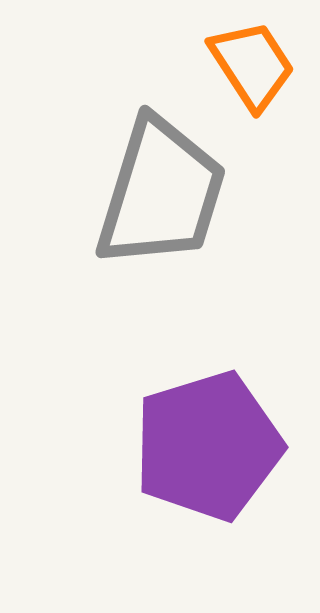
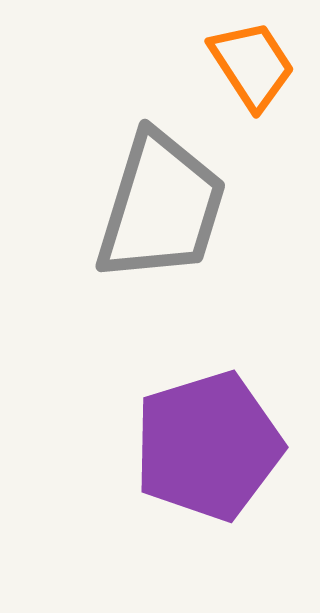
gray trapezoid: moved 14 px down
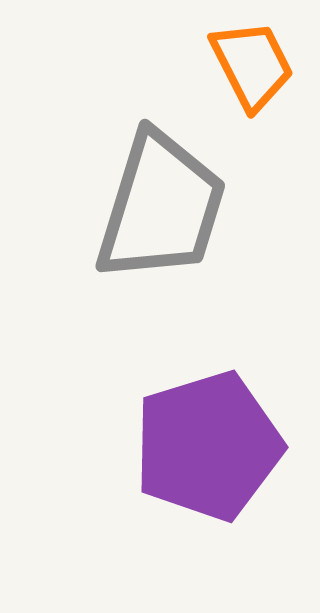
orange trapezoid: rotated 6 degrees clockwise
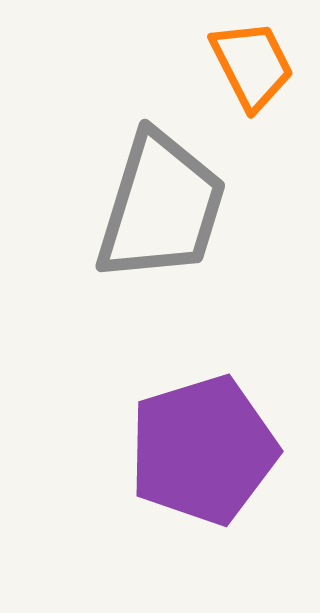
purple pentagon: moved 5 px left, 4 px down
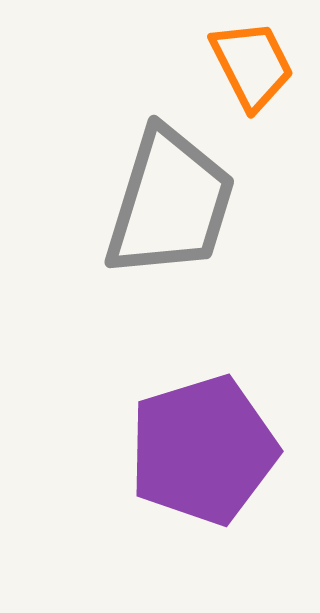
gray trapezoid: moved 9 px right, 4 px up
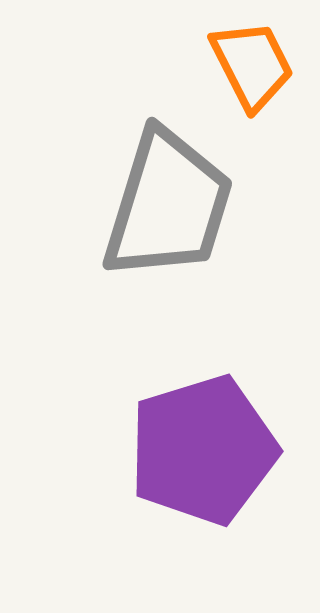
gray trapezoid: moved 2 px left, 2 px down
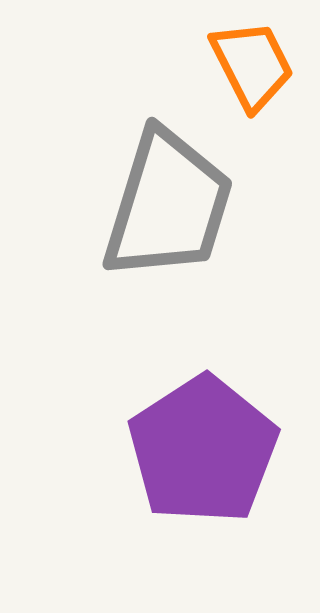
purple pentagon: rotated 16 degrees counterclockwise
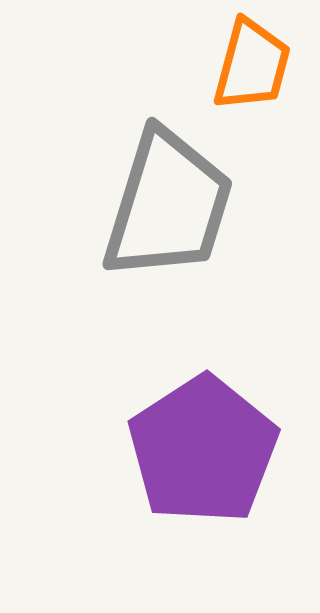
orange trapezoid: rotated 42 degrees clockwise
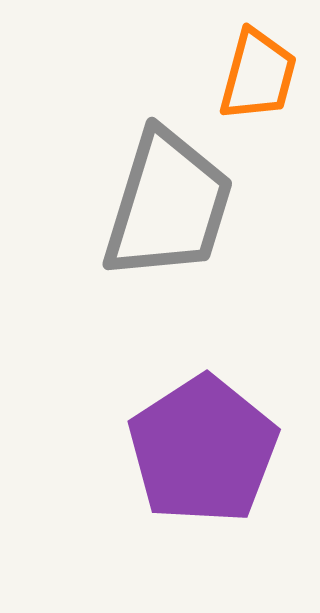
orange trapezoid: moved 6 px right, 10 px down
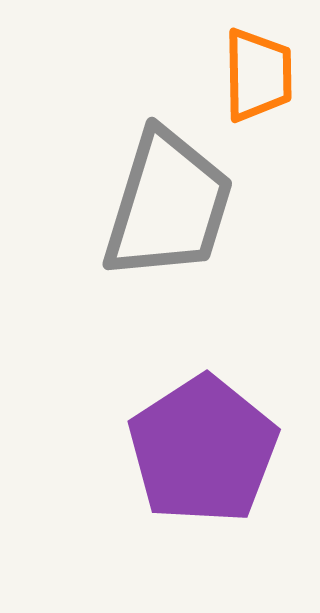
orange trapezoid: rotated 16 degrees counterclockwise
